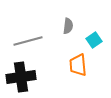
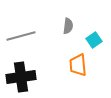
gray line: moved 7 px left, 5 px up
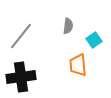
gray line: rotated 36 degrees counterclockwise
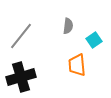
orange trapezoid: moved 1 px left
black cross: rotated 8 degrees counterclockwise
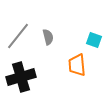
gray semicircle: moved 20 px left, 11 px down; rotated 21 degrees counterclockwise
gray line: moved 3 px left
cyan square: rotated 35 degrees counterclockwise
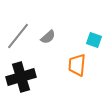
gray semicircle: rotated 63 degrees clockwise
orange trapezoid: rotated 10 degrees clockwise
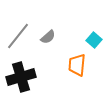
cyan square: rotated 21 degrees clockwise
